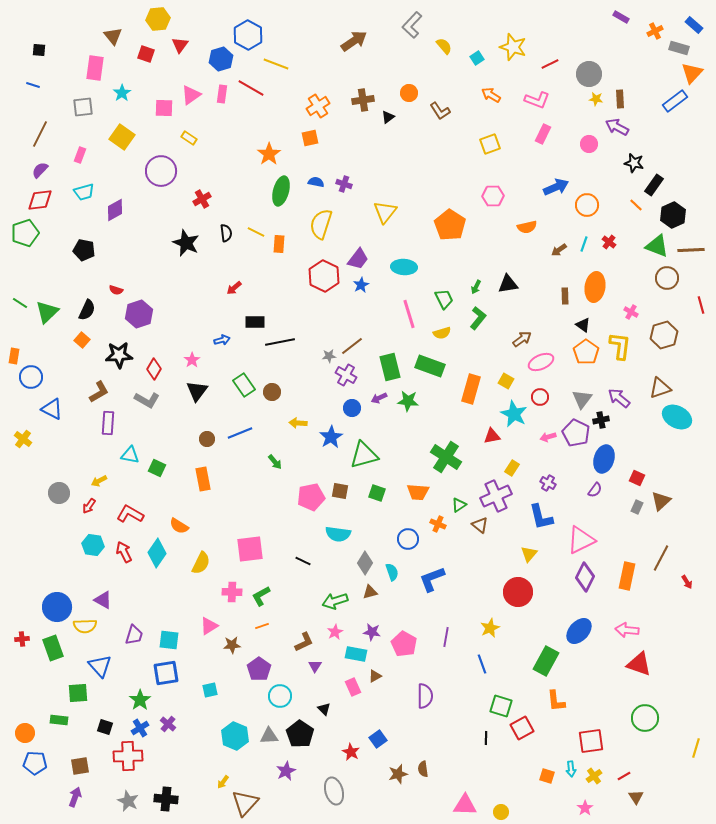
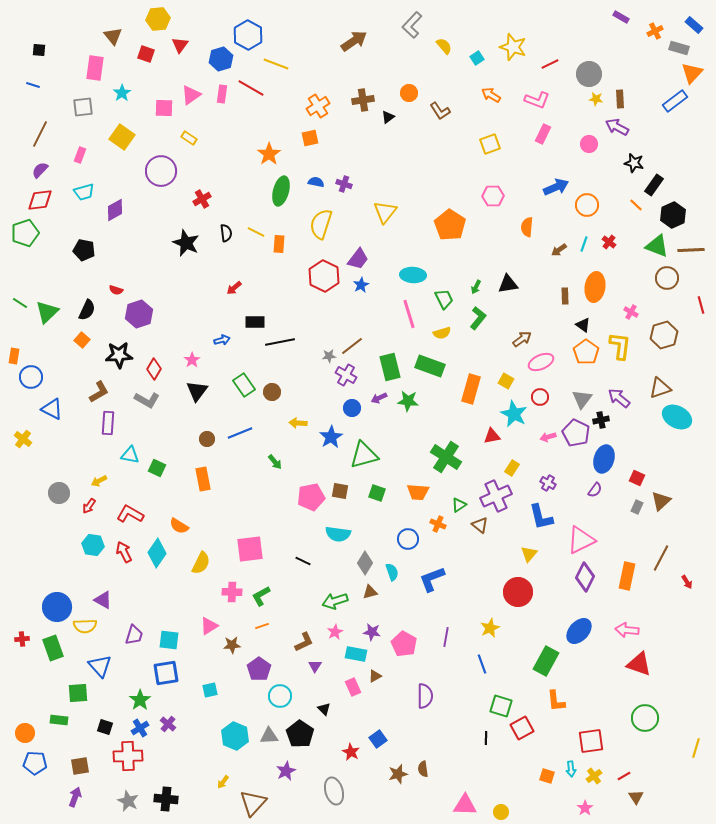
orange semicircle at (527, 227): rotated 108 degrees clockwise
cyan ellipse at (404, 267): moved 9 px right, 8 px down
brown triangle at (245, 803): moved 8 px right
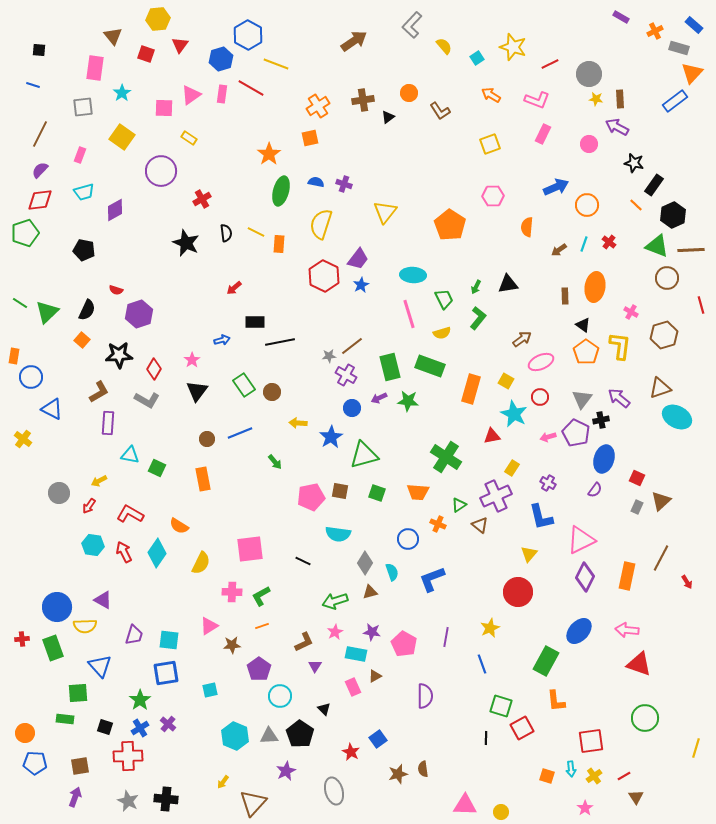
green rectangle at (59, 720): moved 6 px right, 1 px up
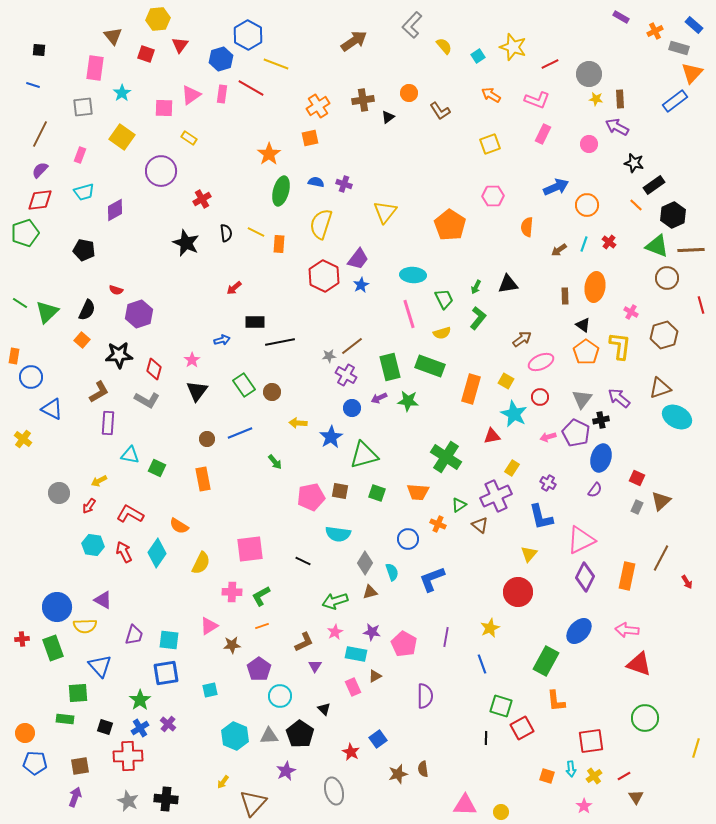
cyan square at (477, 58): moved 1 px right, 2 px up
black rectangle at (654, 185): rotated 20 degrees clockwise
red diamond at (154, 369): rotated 15 degrees counterclockwise
blue ellipse at (604, 459): moved 3 px left, 1 px up
pink star at (585, 808): moved 1 px left, 2 px up
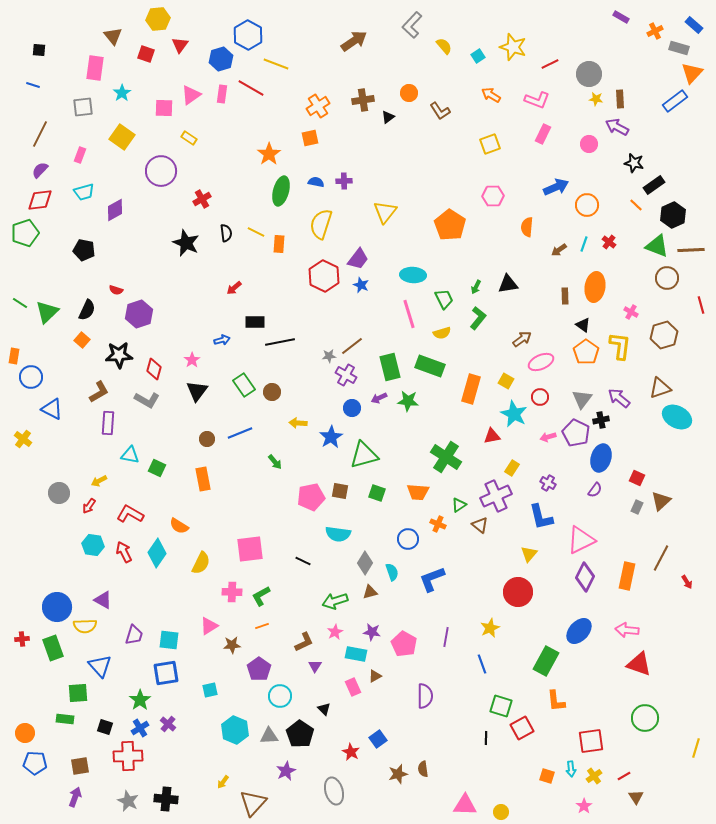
purple cross at (344, 184): moved 3 px up; rotated 21 degrees counterclockwise
blue star at (361, 285): rotated 21 degrees counterclockwise
cyan hexagon at (235, 736): moved 6 px up
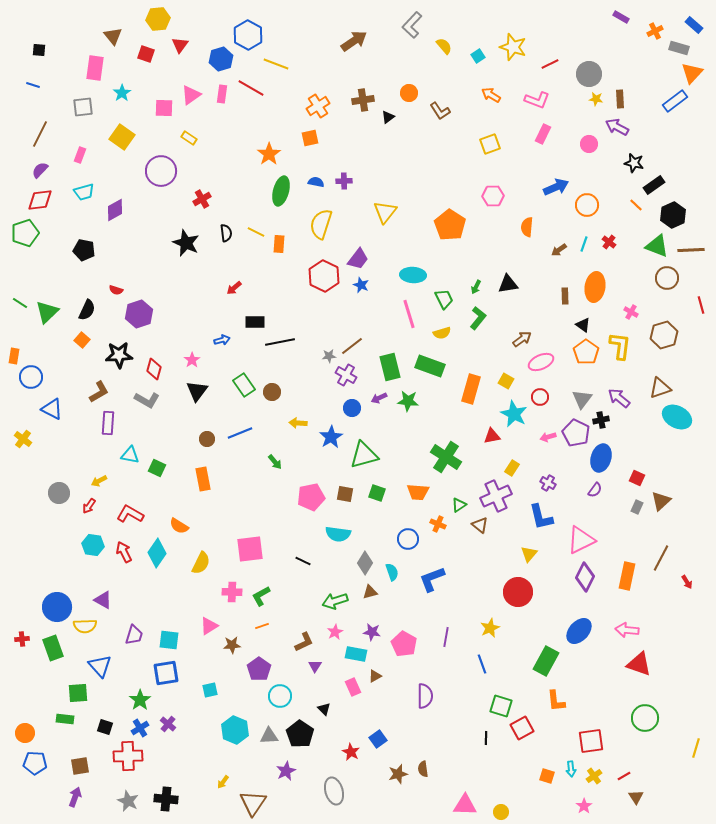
brown square at (340, 491): moved 5 px right, 3 px down
brown triangle at (253, 803): rotated 8 degrees counterclockwise
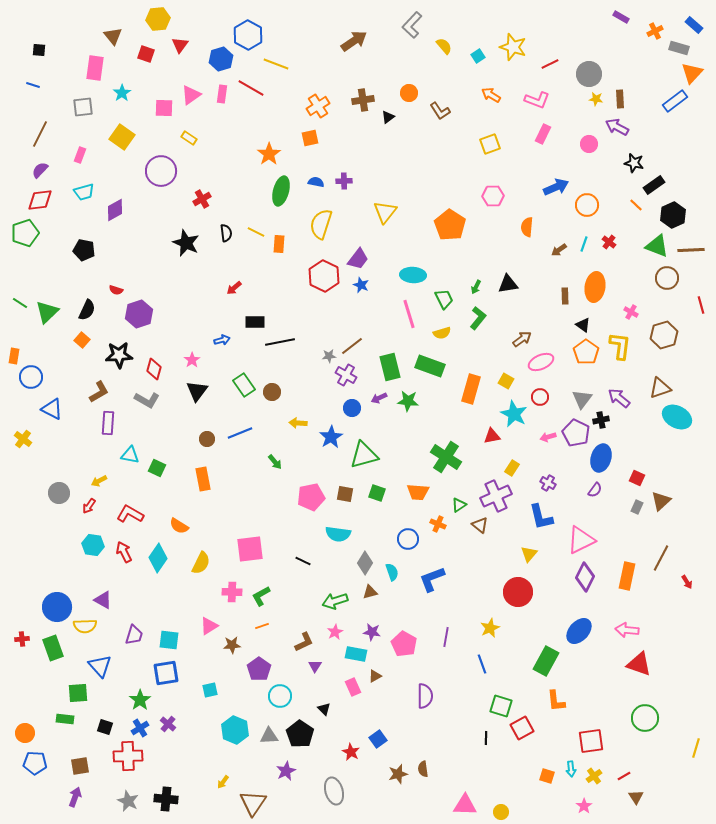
cyan diamond at (157, 553): moved 1 px right, 5 px down
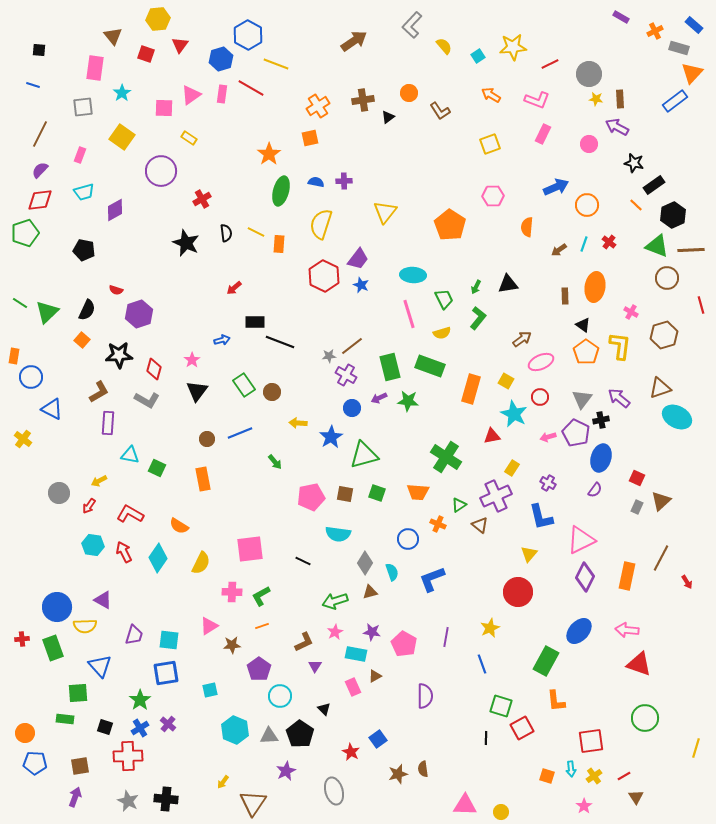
yellow star at (513, 47): rotated 24 degrees counterclockwise
black line at (280, 342): rotated 32 degrees clockwise
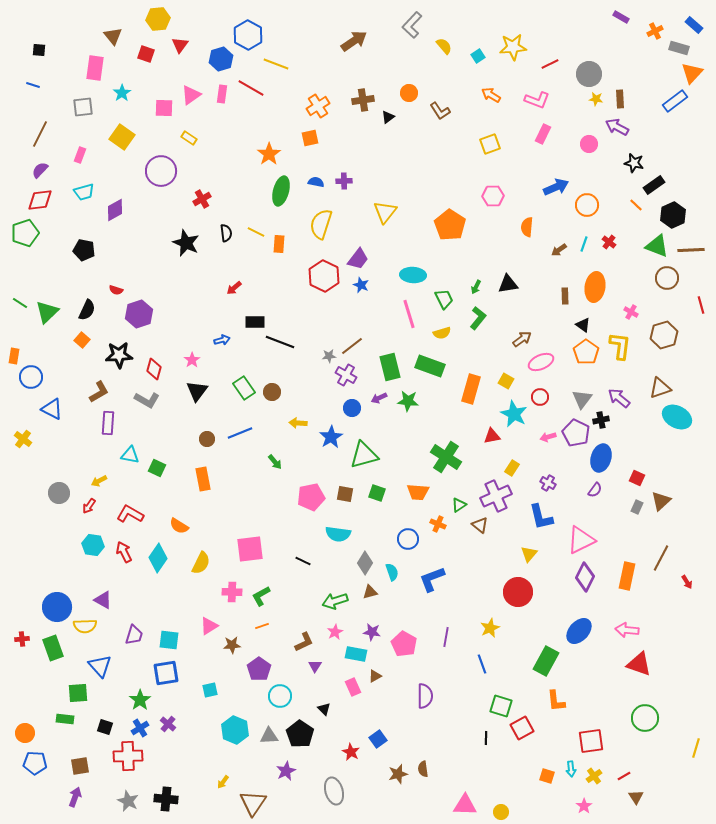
green rectangle at (244, 385): moved 3 px down
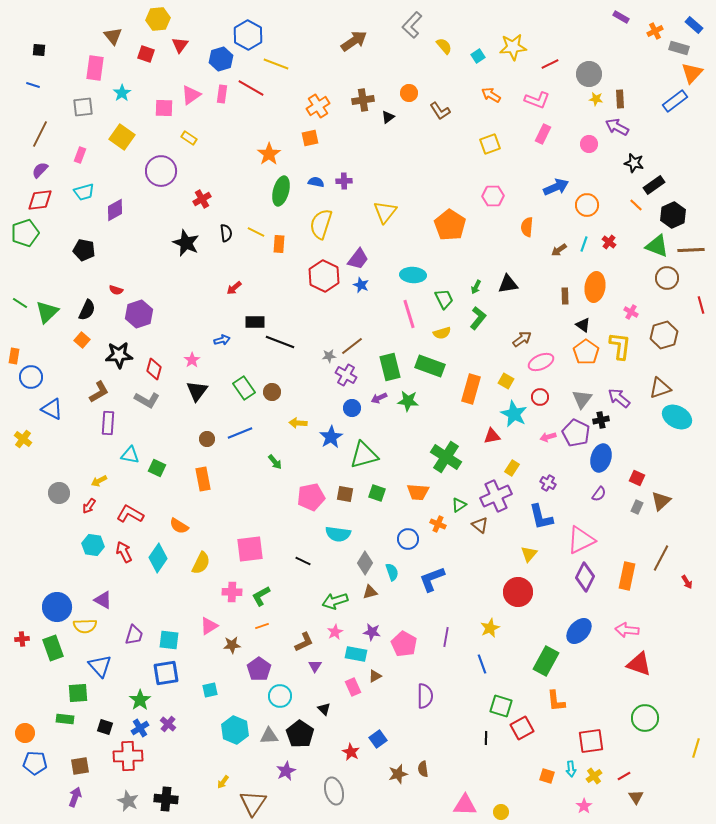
purple semicircle at (595, 490): moved 4 px right, 4 px down
